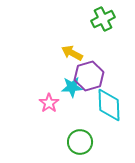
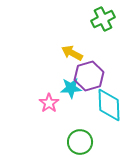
cyan star: moved 1 px left, 1 px down
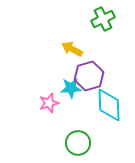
yellow arrow: moved 4 px up
pink star: rotated 18 degrees clockwise
green circle: moved 2 px left, 1 px down
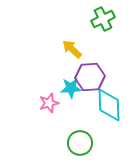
yellow arrow: rotated 15 degrees clockwise
purple hexagon: moved 1 px right, 1 px down; rotated 12 degrees clockwise
green circle: moved 2 px right
